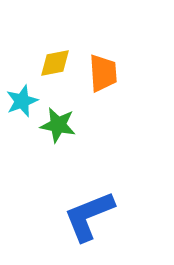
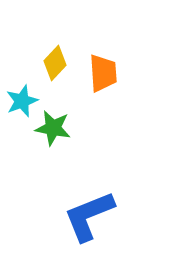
yellow diamond: rotated 36 degrees counterclockwise
green star: moved 5 px left, 3 px down
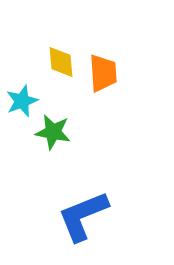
yellow diamond: moved 6 px right, 1 px up; rotated 48 degrees counterclockwise
green star: moved 4 px down
blue L-shape: moved 6 px left
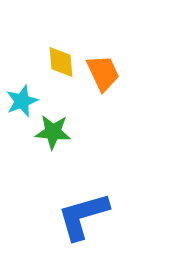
orange trapezoid: rotated 21 degrees counterclockwise
green star: rotated 6 degrees counterclockwise
blue L-shape: rotated 6 degrees clockwise
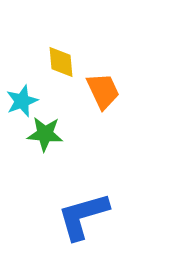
orange trapezoid: moved 18 px down
green star: moved 8 px left, 2 px down
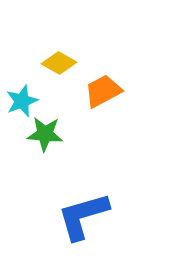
yellow diamond: moved 2 px left, 1 px down; rotated 56 degrees counterclockwise
orange trapezoid: rotated 93 degrees counterclockwise
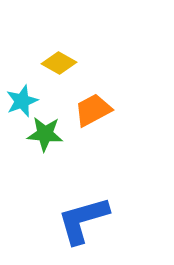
orange trapezoid: moved 10 px left, 19 px down
blue L-shape: moved 4 px down
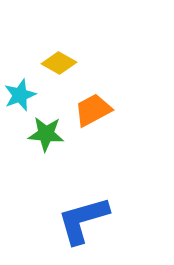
cyan star: moved 2 px left, 6 px up
green star: moved 1 px right
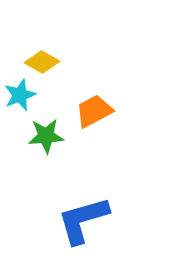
yellow diamond: moved 17 px left, 1 px up
orange trapezoid: moved 1 px right, 1 px down
green star: moved 2 px down; rotated 9 degrees counterclockwise
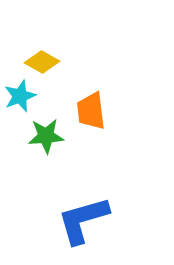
cyan star: moved 1 px down
orange trapezoid: moved 3 px left; rotated 69 degrees counterclockwise
